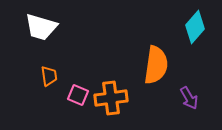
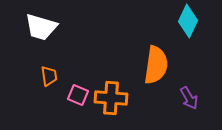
cyan diamond: moved 7 px left, 6 px up; rotated 16 degrees counterclockwise
orange cross: rotated 12 degrees clockwise
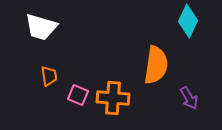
orange cross: moved 2 px right
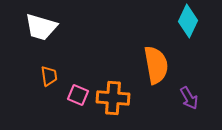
orange semicircle: rotated 18 degrees counterclockwise
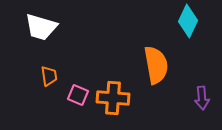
purple arrow: moved 13 px right; rotated 25 degrees clockwise
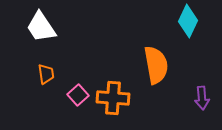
white trapezoid: rotated 40 degrees clockwise
orange trapezoid: moved 3 px left, 2 px up
pink square: rotated 25 degrees clockwise
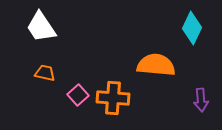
cyan diamond: moved 4 px right, 7 px down
orange semicircle: rotated 75 degrees counterclockwise
orange trapezoid: moved 1 px left, 1 px up; rotated 70 degrees counterclockwise
purple arrow: moved 1 px left, 2 px down
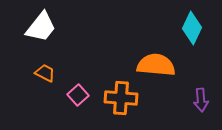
white trapezoid: rotated 108 degrees counterclockwise
orange trapezoid: rotated 15 degrees clockwise
orange cross: moved 8 px right
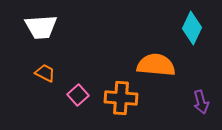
white trapezoid: rotated 48 degrees clockwise
purple arrow: moved 2 px down; rotated 10 degrees counterclockwise
